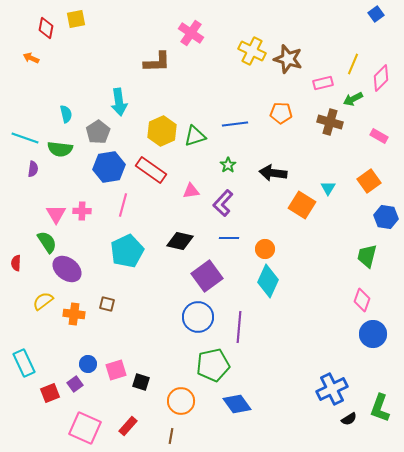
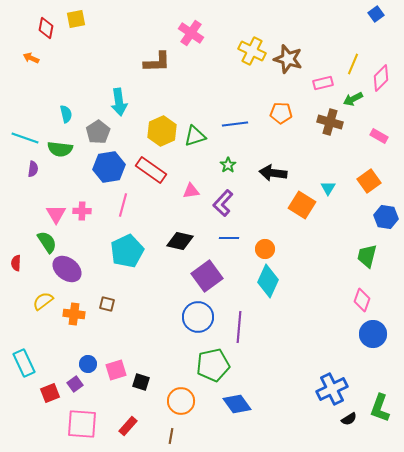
pink square at (85, 428): moved 3 px left, 4 px up; rotated 20 degrees counterclockwise
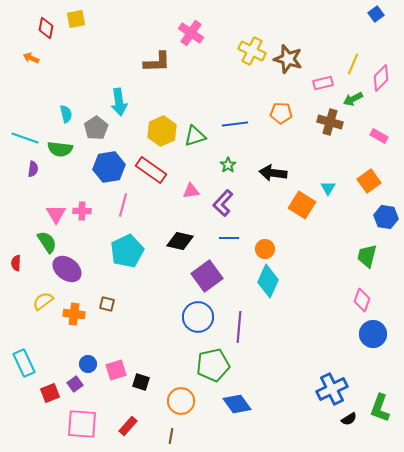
gray pentagon at (98, 132): moved 2 px left, 4 px up
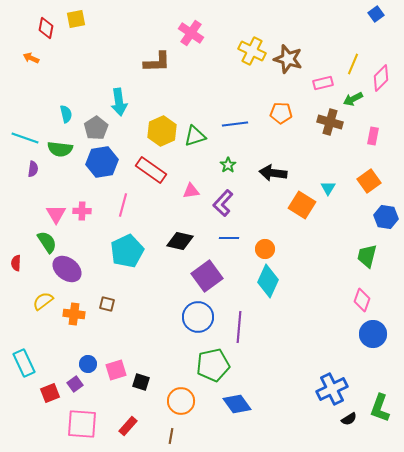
pink rectangle at (379, 136): moved 6 px left; rotated 72 degrees clockwise
blue hexagon at (109, 167): moved 7 px left, 5 px up
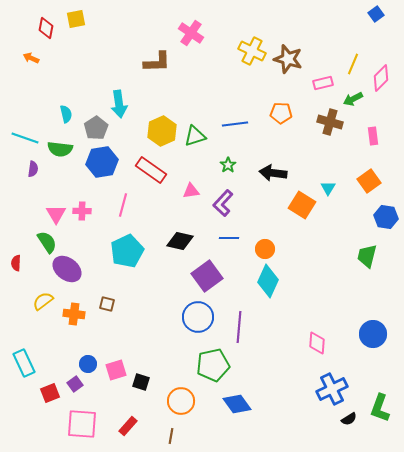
cyan arrow at (119, 102): moved 2 px down
pink rectangle at (373, 136): rotated 18 degrees counterclockwise
pink diamond at (362, 300): moved 45 px left, 43 px down; rotated 15 degrees counterclockwise
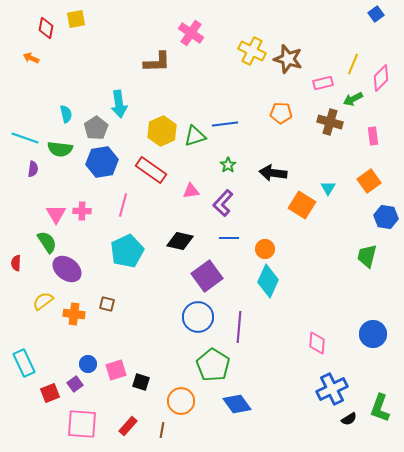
blue line at (235, 124): moved 10 px left
green pentagon at (213, 365): rotated 28 degrees counterclockwise
brown line at (171, 436): moved 9 px left, 6 px up
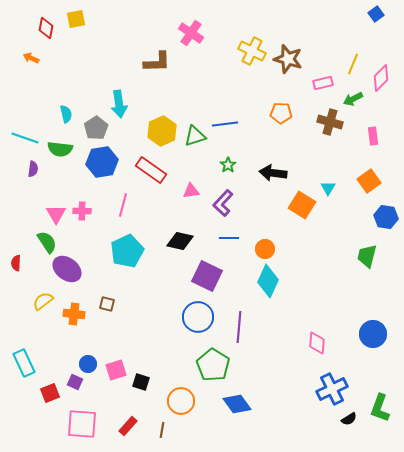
purple square at (207, 276): rotated 28 degrees counterclockwise
purple square at (75, 384): moved 2 px up; rotated 28 degrees counterclockwise
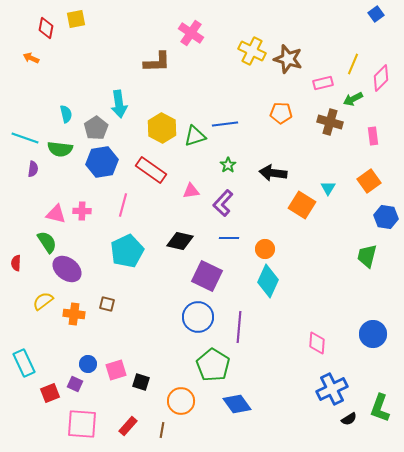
yellow hexagon at (162, 131): moved 3 px up; rotated 8 degrees counterclockwise
pink triangle at (56, 214): rotated 45 degrees counterclockwise
purple square at (75, 382): moved 2 px down
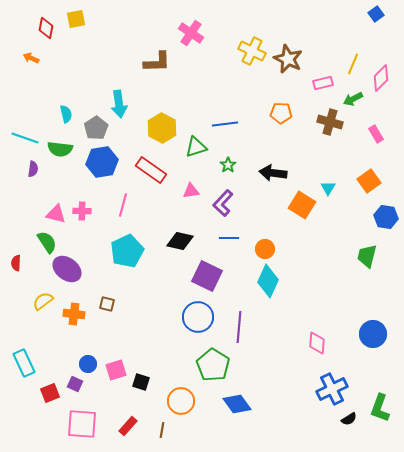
brown star at (288, 59): rotated 8 degrees clockwise
green triangle at (195, 136): moved 1 px right, 11 px down
pink rectangle at (373, 136): moved 3 px right, 2 px up; rotated 24 degrees counterclockwise
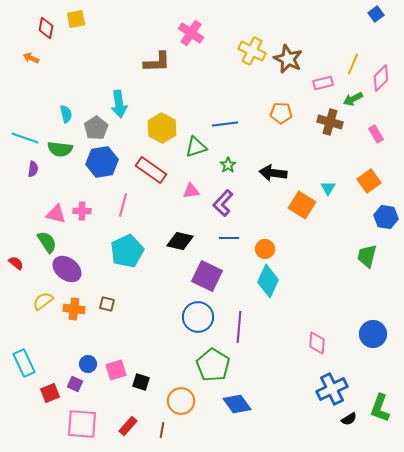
red semicircle at (16, 263): rotated 126 degrees clockwise
orange cross at (74, 314): moved 5 px up
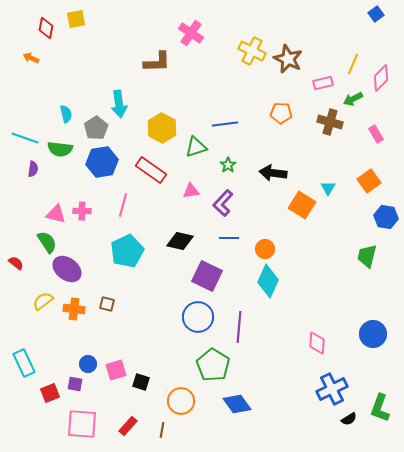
purple square at (75, 384): rotated 14 degrees counterclockwise
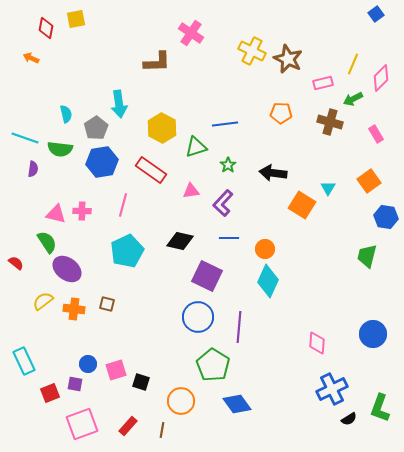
cyan rectangle at (24, 363): moved 2 px up
pink square at (82, 424): rotated 24 degrees counterclockwise
